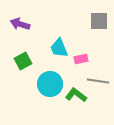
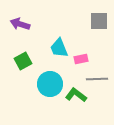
gray line: moved 1 px left, 2 px up; rotated 10 degrees counterclockwise
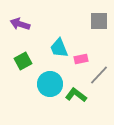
gray line: moved 2 px right, 4 px up; rotated 45 degrees counterclockwise
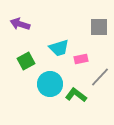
gray square: moved 6 px down
cyan trapezoid: rotated 85 degrees counterclockwise
green square: moved 3 px right
gray line: moved 1 px right, 2 px down
